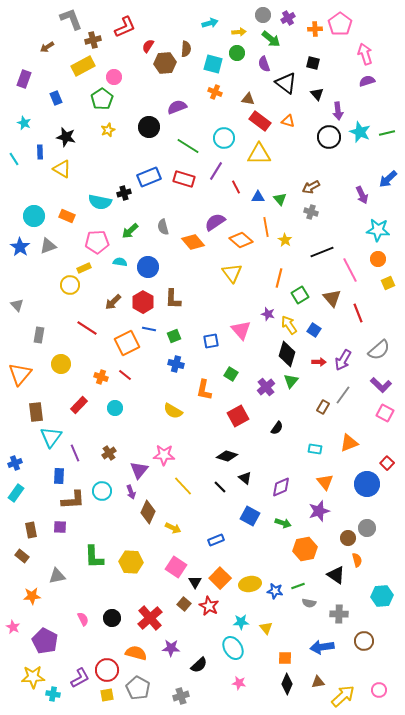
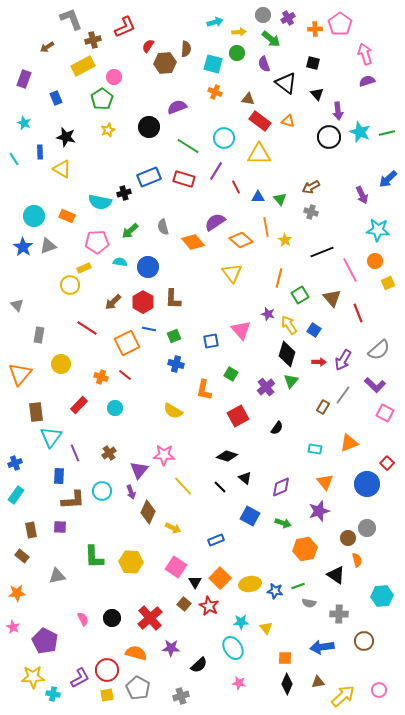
cyan arrow at (210, 23): moved 5 px right, 1 px up
blue star at (20, 247): moved 3 px right
orange circle at (378, 259): moved 3 px left, 2 px down
purple L-shape at (381, 385): moved 6 px left
cyan rectangle at (16, 493): moved 2 px down
orange star at (32, 596): moved 15 px left, 3 px up
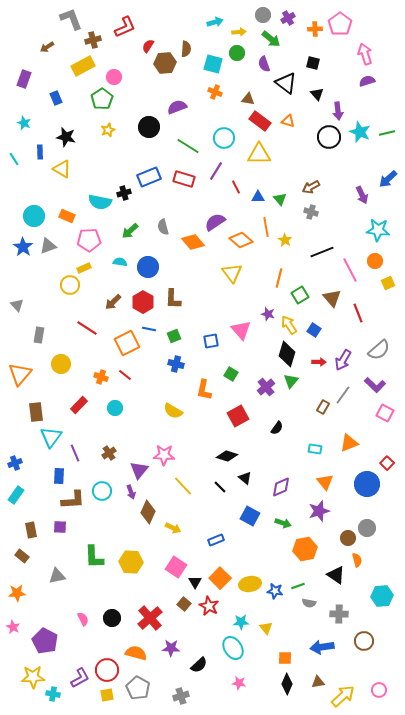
pink pentagon at (97, 242): moved 8 px left, 2 px up
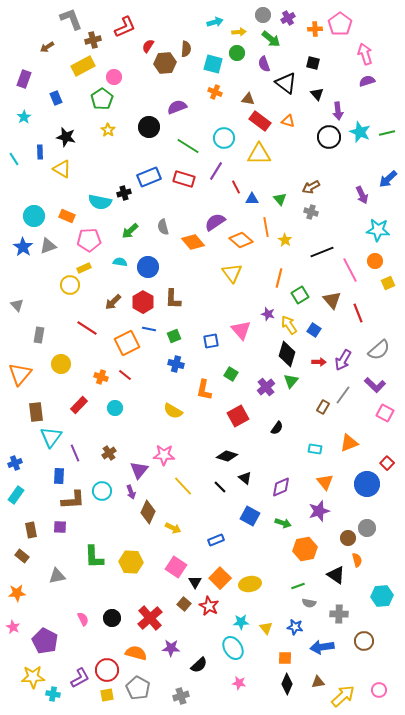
cyan star at (24, 123): moved 6 px up; rotated 16 degrees clockwise
yellow star at (108, 130): rotated 16 degrees counterclockwise
blue triangle at (258, 197): moved 6 px left, 2 px down
brown triangle at (332, 298): moved 2 px down
blue star at (275, 591): moved 20 px right, 36 px down
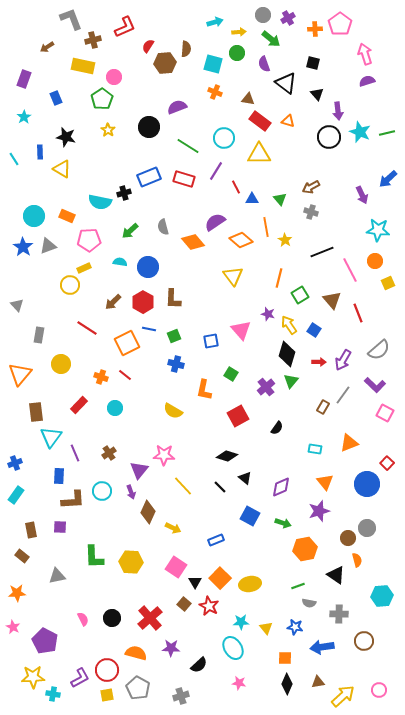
yellow rectangle at (83, 66): rotated 40 degrees clockwise
yellow triangle at (232, 273): moved 1 px right, 3 px down
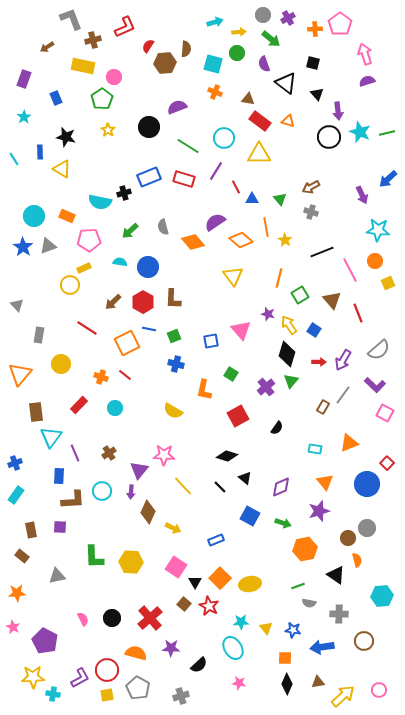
purple arrow at (131, 492): rotated 24 degrees clockwise
blue star at (295, 627): moved 2 px left, 3 px down
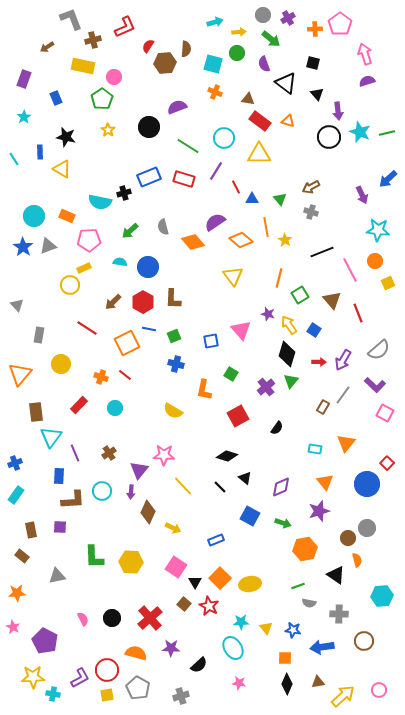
orange triangle at (349, 443): moved 3 px left; rotated 30 degrees counterclockwise
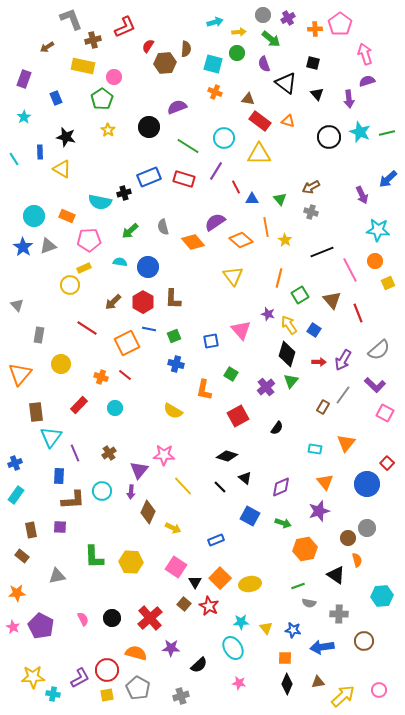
purple arrow at (338, 111): moved 11 px right, 12 px up
purple pentagon at (45, 641): moved 4 px left, 15 px up
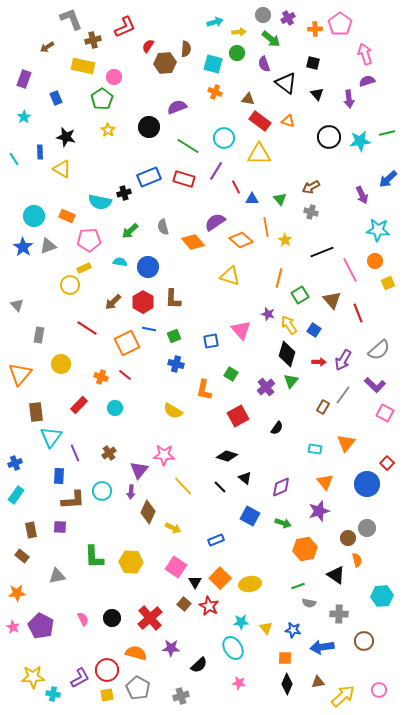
cyan star at (360, 132): moved 9 px down; rotated 30 degrees counterclockwise
yellow triangle at (233, 276): moved 3 px left; rotated 35 degrees counterclockwise
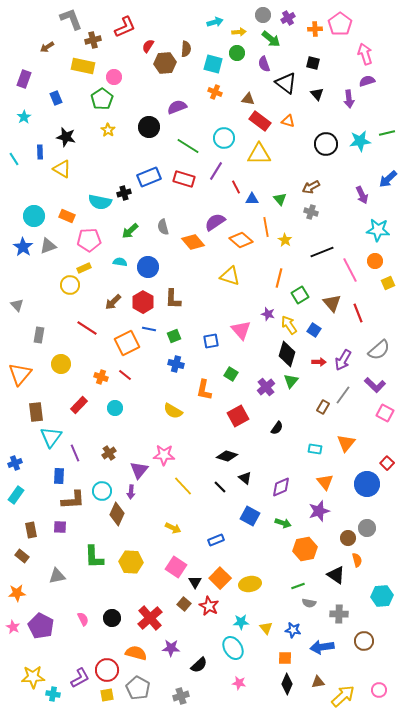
black circle at (329, 137): moved 3 px left, 7 px down
brown triangle at (332, 300): moved 3 px down
brown diamond at (148, 512): moved 31 px left, 2 px down
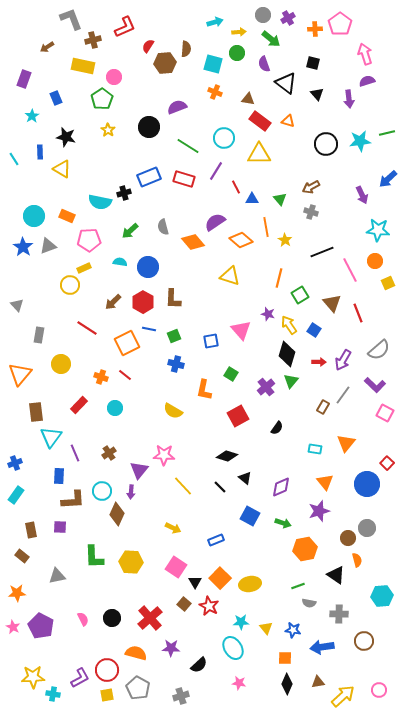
cyan star at (24, 117): moved 8 px right, 1 px up
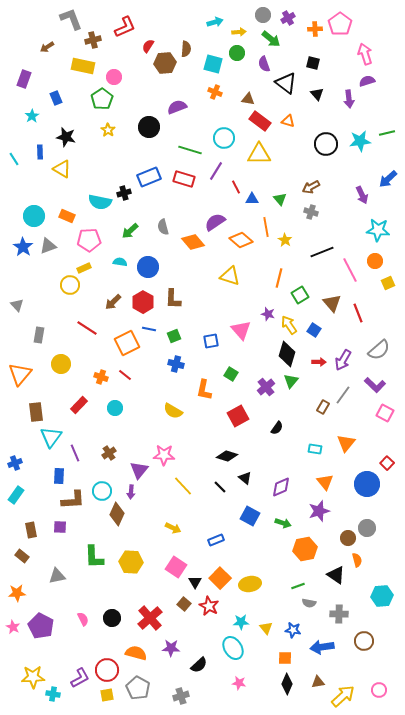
green line at (188, 146): moved 2 px right, 4 px down; rotated 15 degrees counterclockwise
